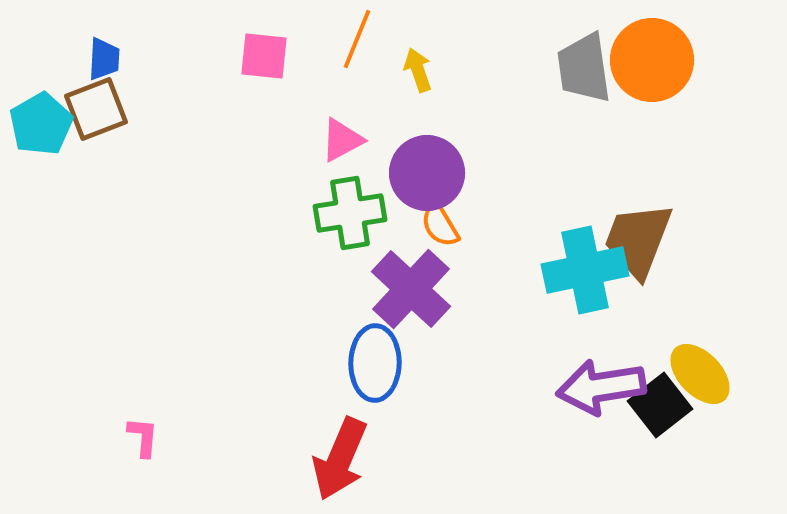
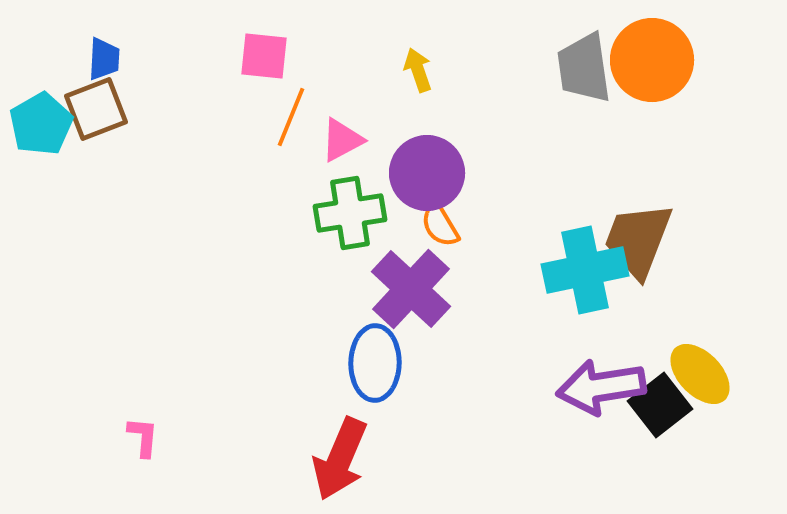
orange line: moved 66 px left, 78 px down
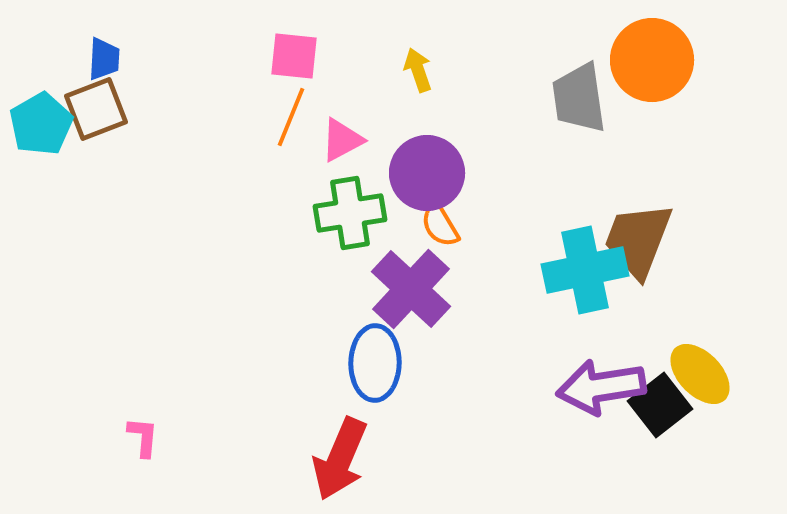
pink square: moved 30 px right
gray trapezoid: moved 5 px left, 30 px down
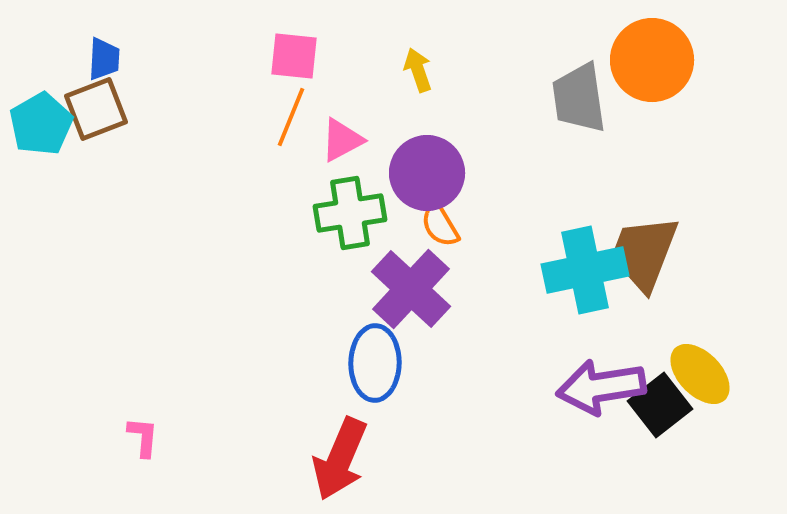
brown trapezoid: moved 6 px right, 13 px down
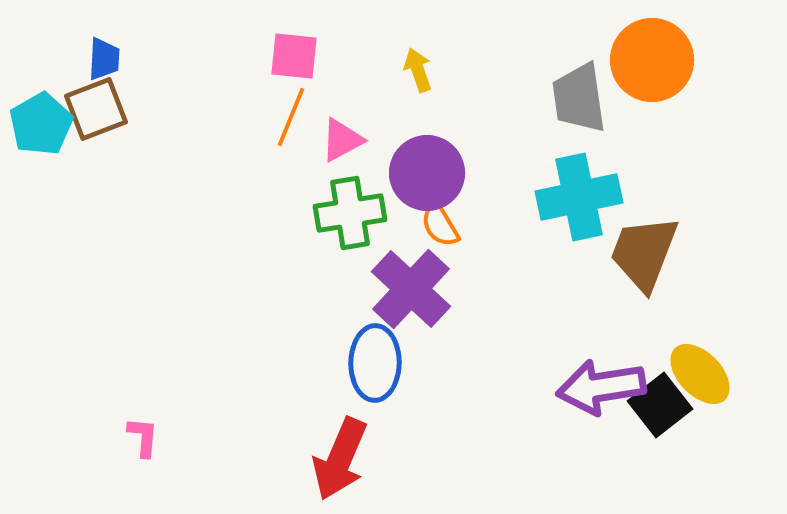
cyan cross: moved 6 px left, 73 px up
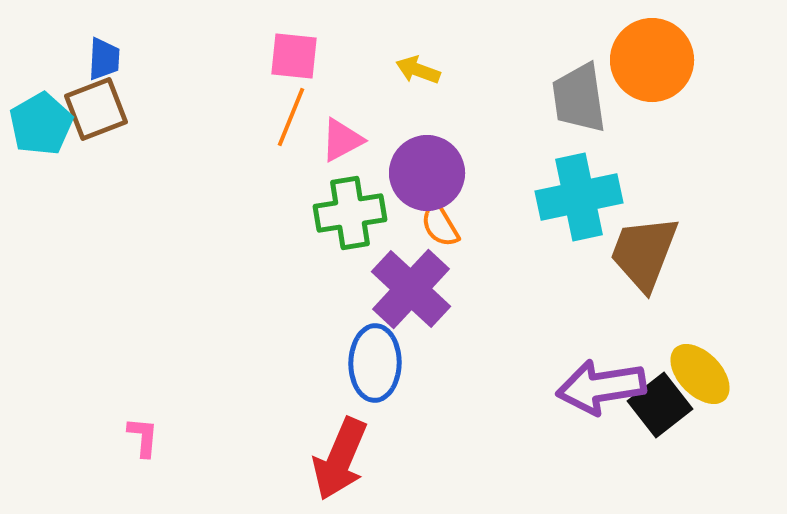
yellow arrow: rotated 51 degrees counterclockwise
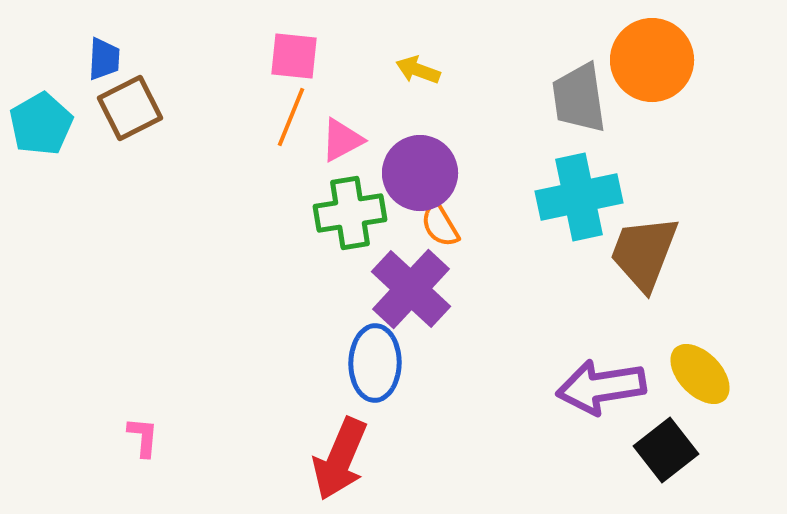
brown square: moved 34 px right, 1 px up; rotated 6 degrees counterclockwise
purple circle: moved 7 px left
black square: moved 6 px right, 45 px down
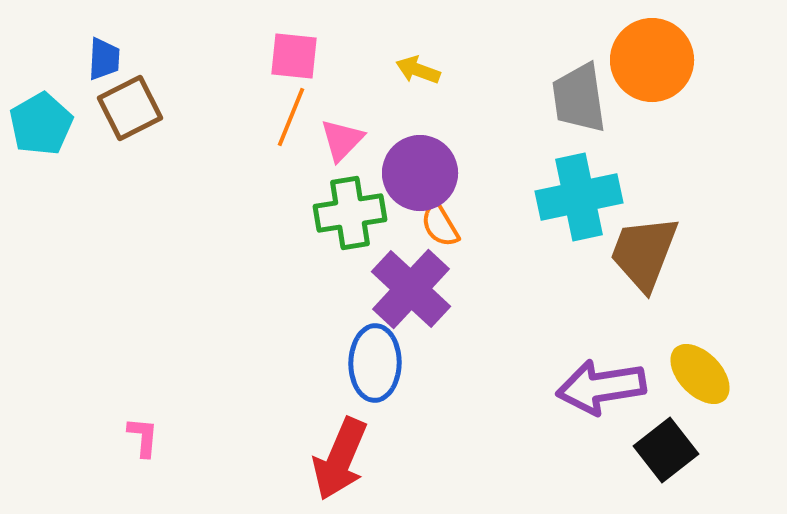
pink triangle: rotated 18 degrees counterclockwise
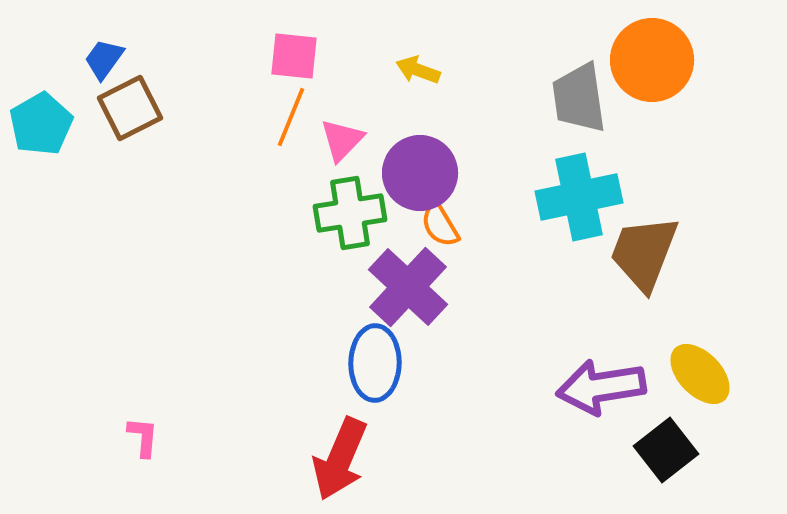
blue trapezoid: rotated 147 degrees counterclockwise
purple cross: moved 3 px left, 2 px up
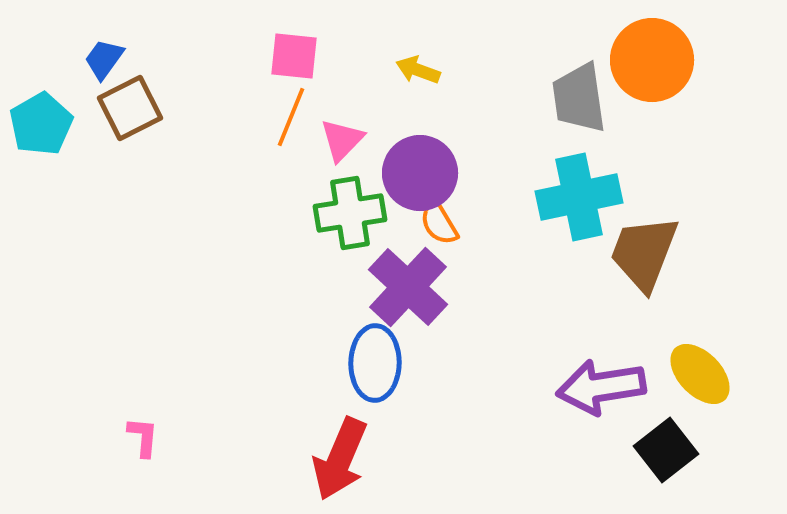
orange semicircle: moved 1 px left, 2 px up
